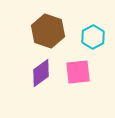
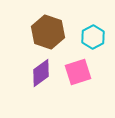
brown hexagon: moved 1 px down
pink square: rotated 12 degrees counterclockwise
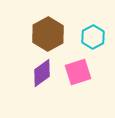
brown hexagon: moved 2 px down; rotated 12 degrees clockwise
purple diamond: moved 1 px right
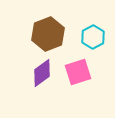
brown hexagon: rotated 8 degrees clockwise
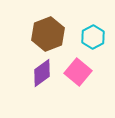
pink square: rotated 32 degrees counterclockwise
